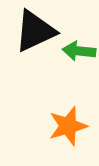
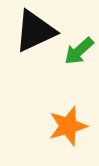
green arrow: rotated 48 degrees counterclockwise
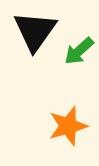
black triangle: rotated 30 degrees counterclockwise
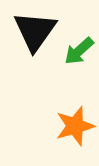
orange star: moved 7 px right
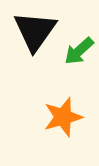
orange star: moved 12 px left, 9 px up
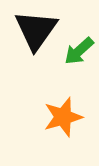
black triangle: moved 1 px right, 1 px up
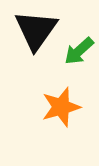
orange star: moved 2 px left, 10 px up
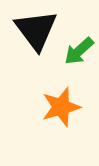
black triangle: rotated 12 degrees counterclockwise
